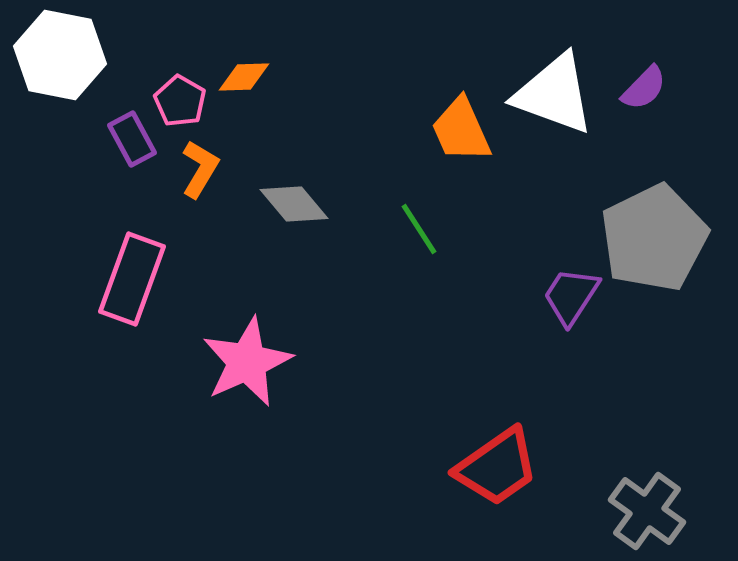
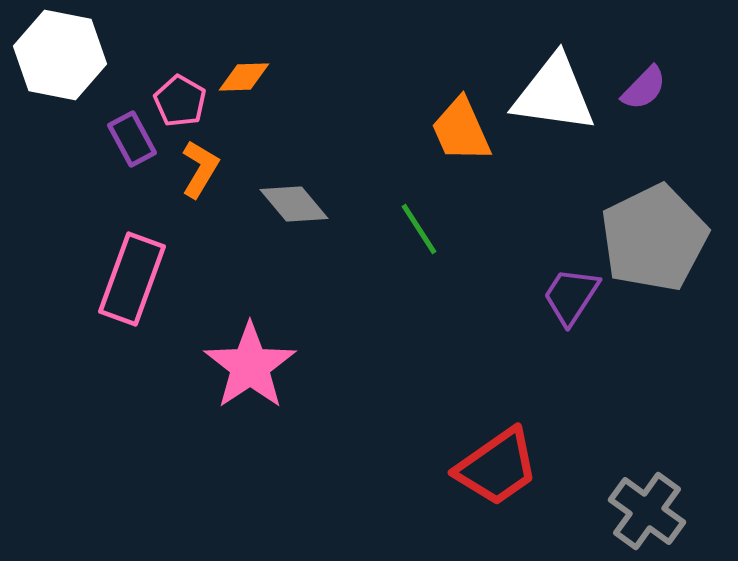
white triangle: rotated 12 degrees counterclockwise
pink star: moved 3 px right, 4 px down; rotated 10 degrees counterclockwise
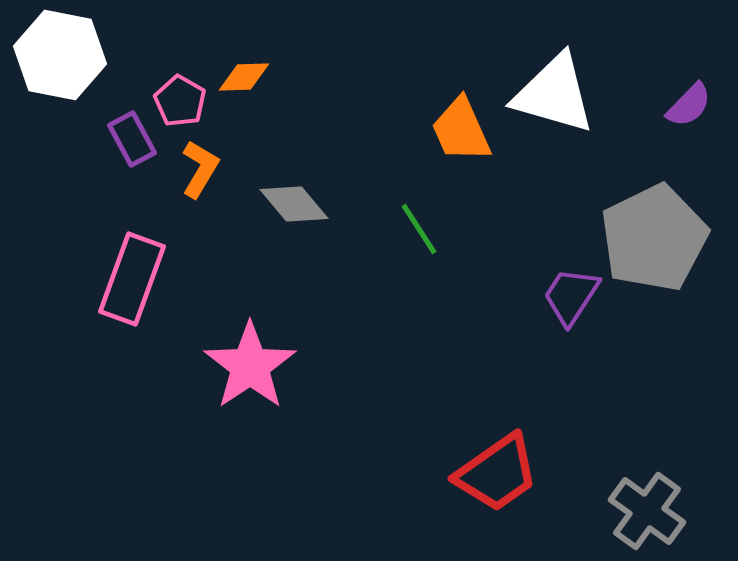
purple semicircle: moved 45 px right, 17 px down
white triangle: rotated 8 degrees clockwise
red trapezoid: moved 6 px down
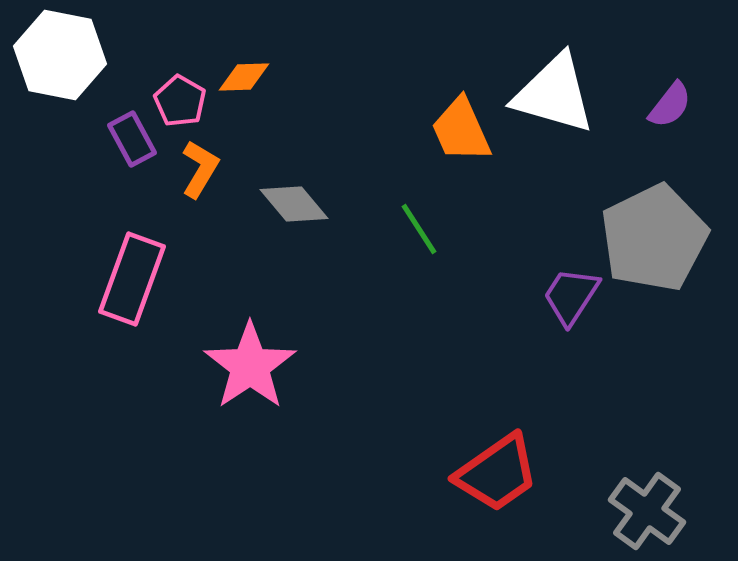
purple semicircle: moved 19 px left; rotated 6 degrees counterclockwise
